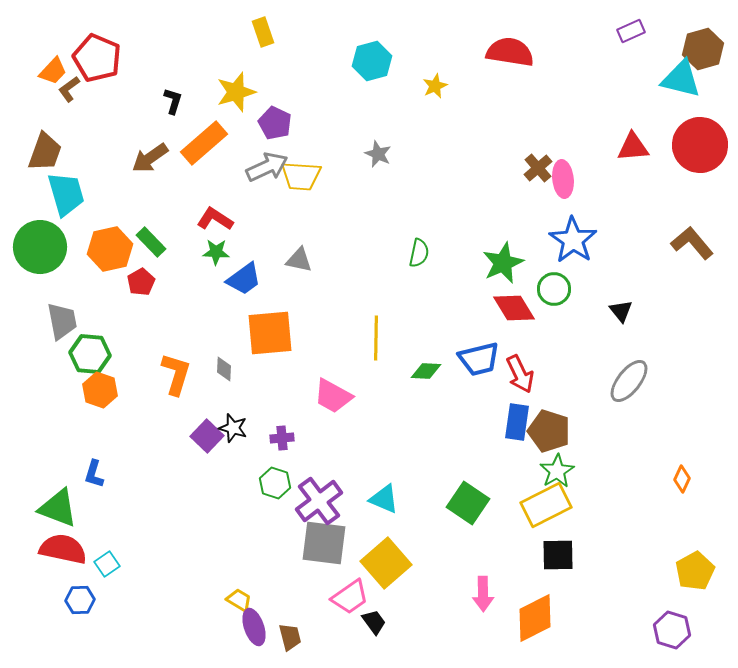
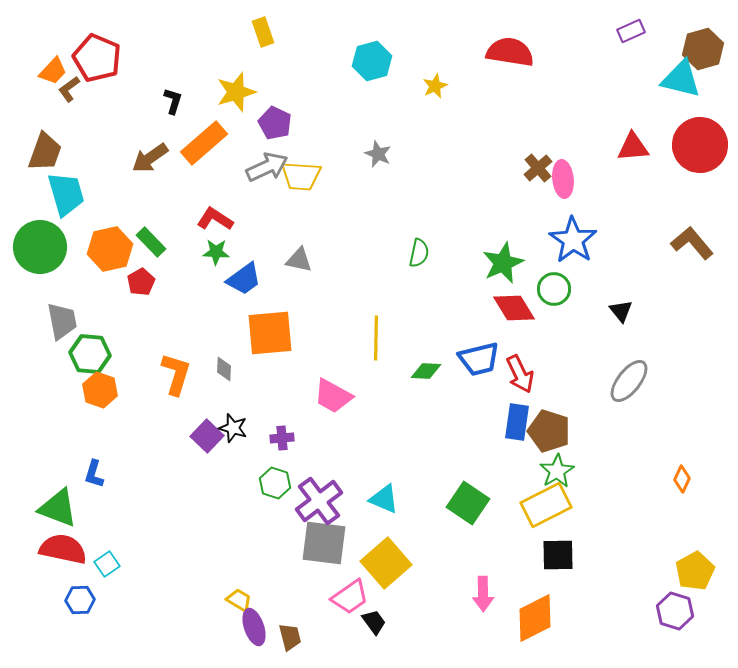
purple hexagon at (672, 630): moved 3 px right, 19 px up
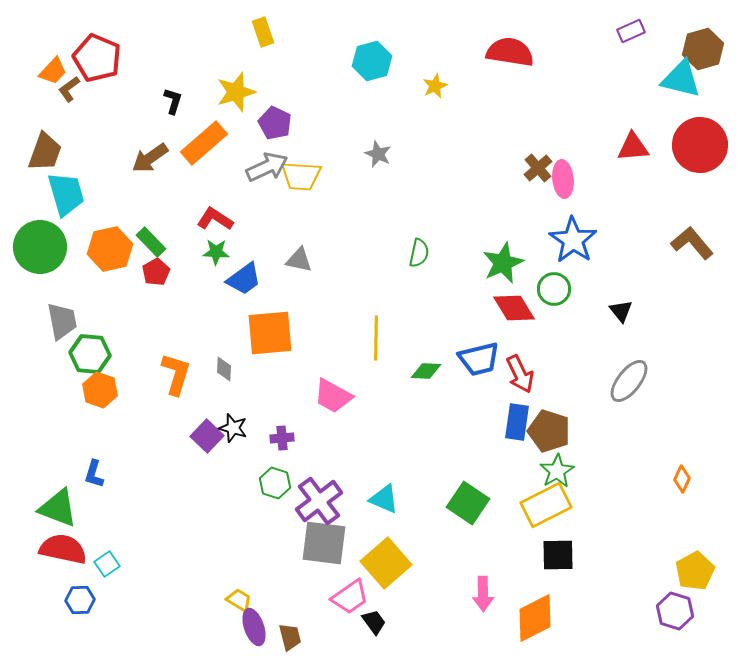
red pentagon at (141, 282): moved 15 px right, 10 px up
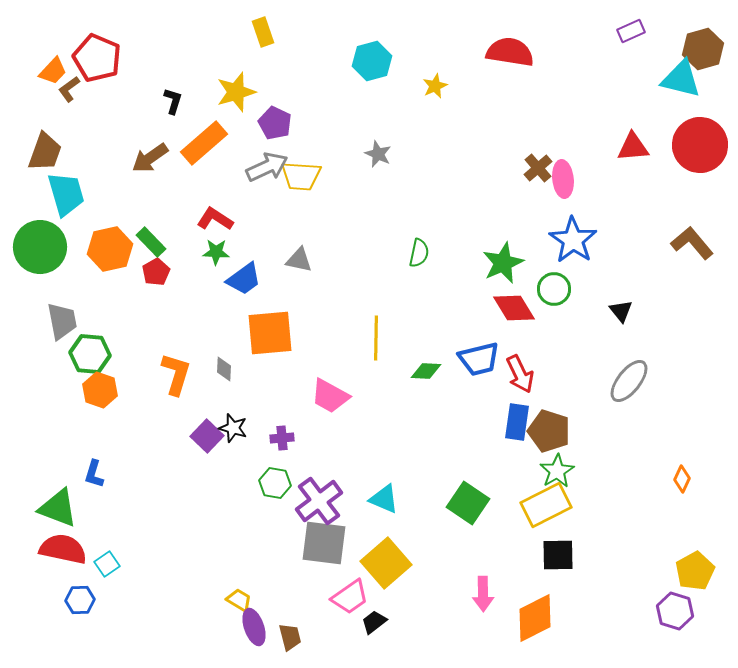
pink trapezoid at (333, 396): moved 3 px left
green hexagon at (275, 483): rotated 8 degrees counterclockwise
black trapezoid at (374, 622): rotated 92 degrees counterclockwise
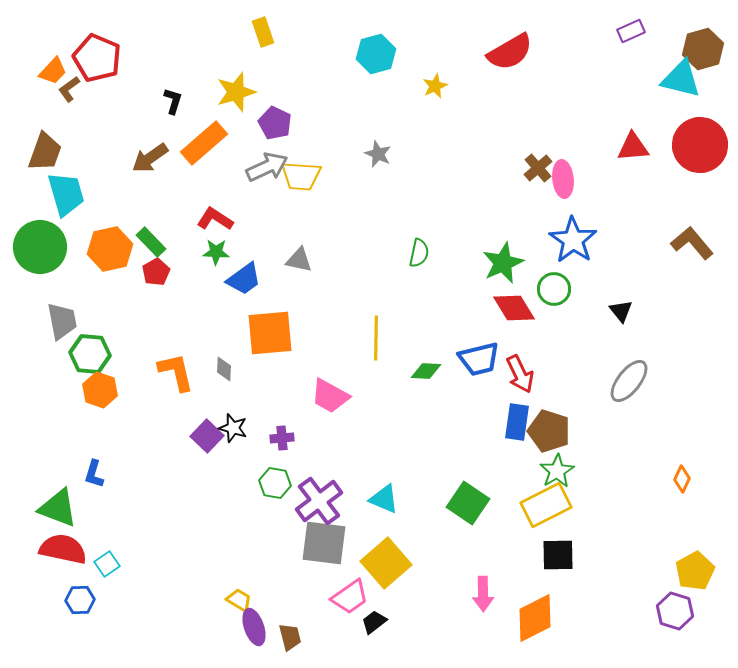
red semicircle at (510, 52): rotated 141 degrees clockwise
cyan hexagon at (372, 61): moved 4 px right, 7 px up
orange L-shape at (176, 374): moved 2 px up; rotated 30 degrees counterclockwise
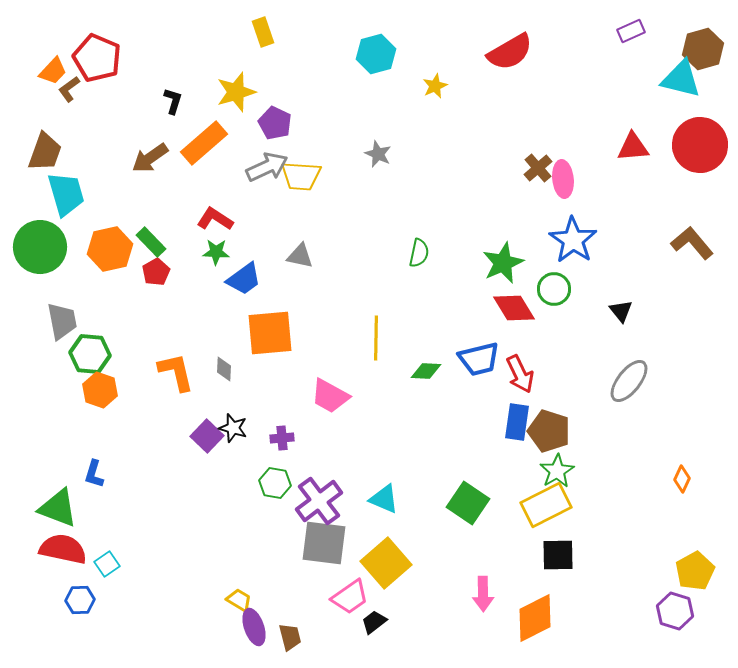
gray triangle at (299, 260): moved 1 px right, 4 px up
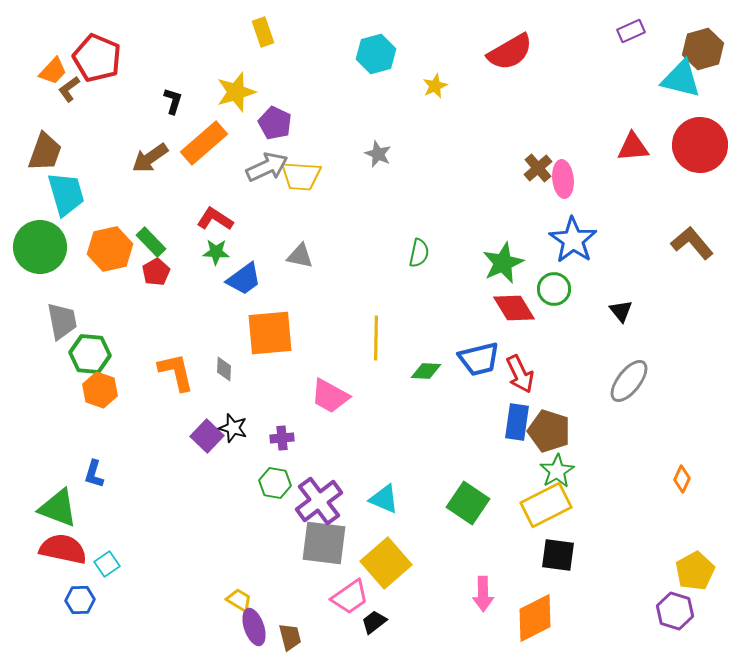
black square at (558, 555): rotated 9 degrees clockwise
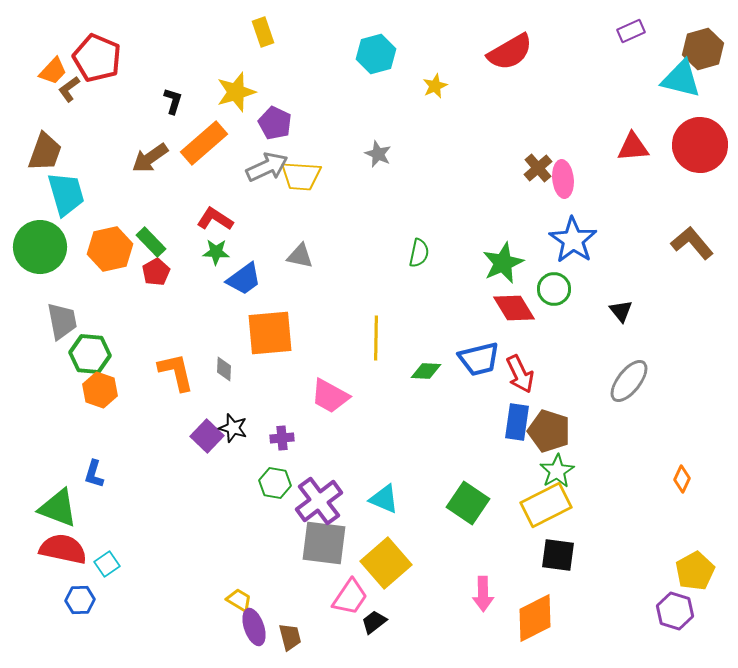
pink trapezoid at (350, 597): rotated 21 degrees counterclockwise
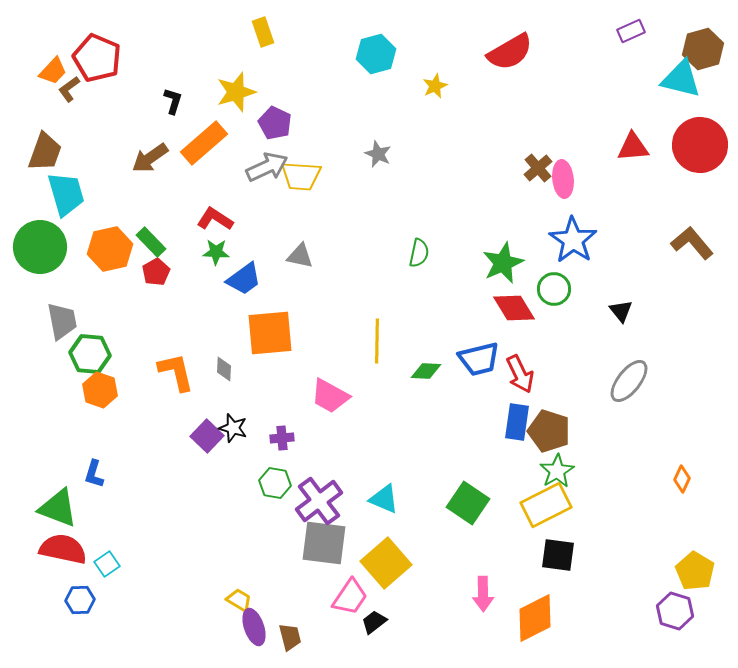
yellow line at (376, 338): moved 1 px right, 3 px down
yellow pentagon at (695, 571): rotated 12 degrees counterclockwise
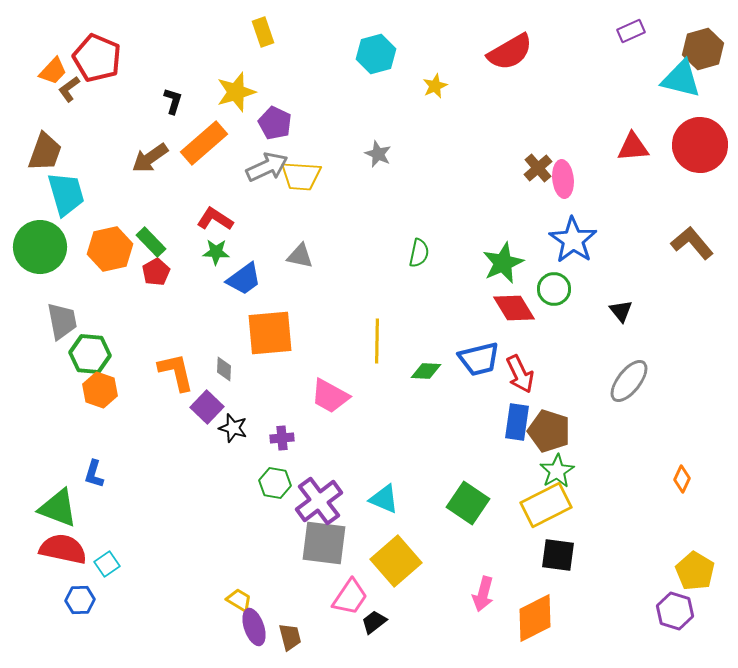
purple square at (207, 436): moved 29 px up
yellow square at (386, 563): moved 10 px right, 2 px up
pink arrow at (483, 594): rotated 16 degrees clockwise
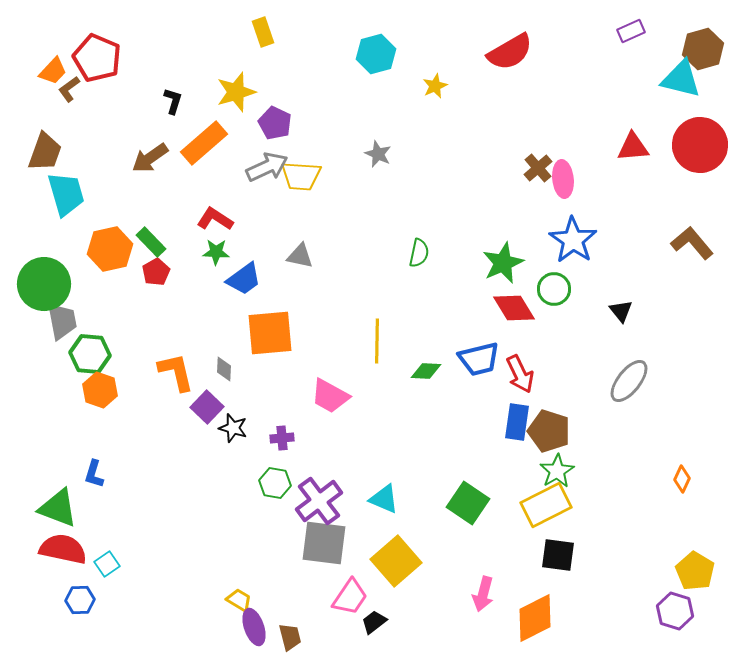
green circle at (40, 247): moved 4 px right, 37 px down
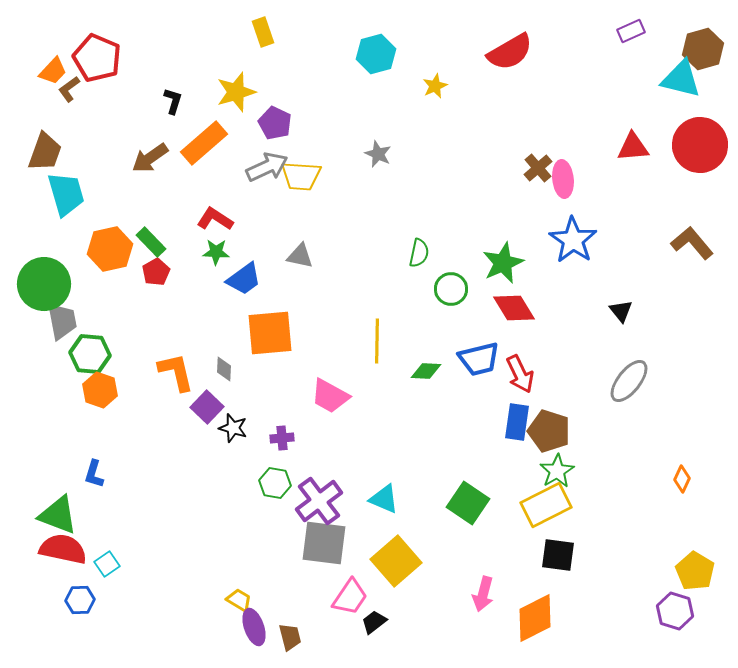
green circle at (554, 289): moved 103 px left
green triangle at (58, 508): moved 7 px down
